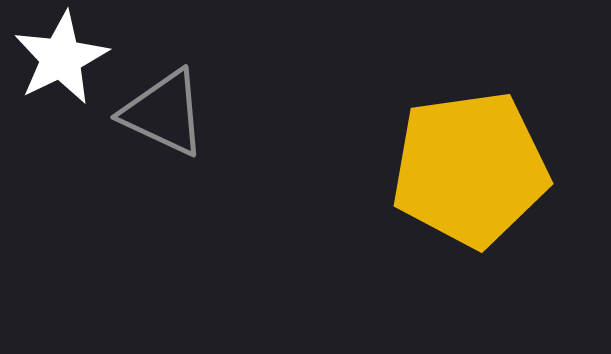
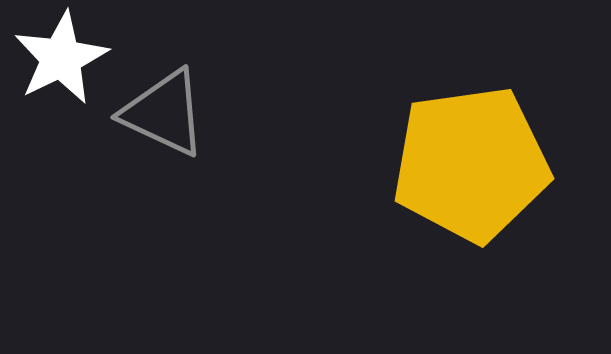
yellow pentagon: moved 1 px right, 5 px up
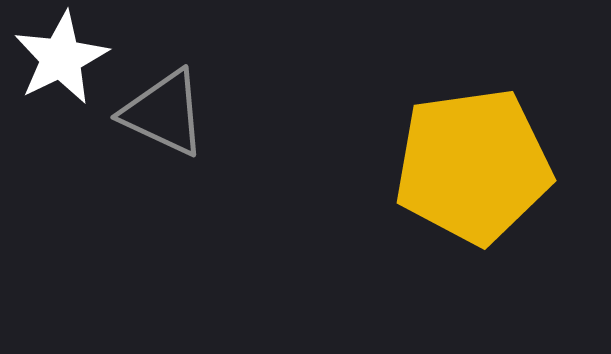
yellow pentagon: moved 2 px right, 2 px down
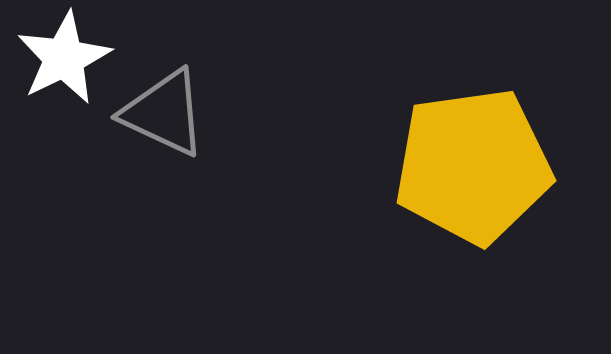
white star: moved 3 px right
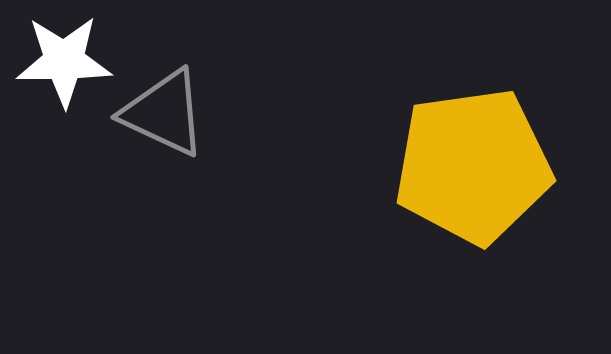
white star: moved 3 px down; rotated 26 degrees clockwise
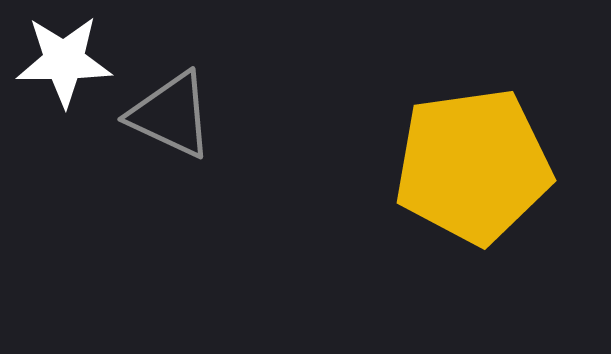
gray triangle: moved 7 px right, 2 px down
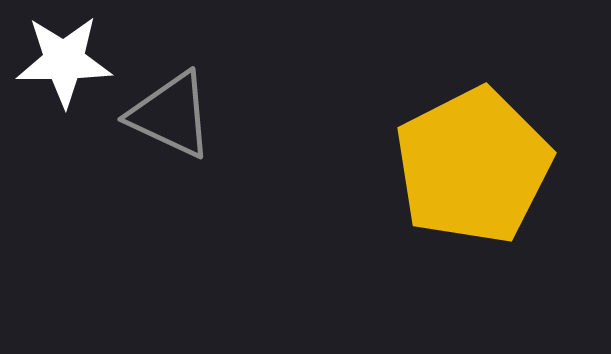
yellow pentagon: rotated 19 degrees counterclockwise
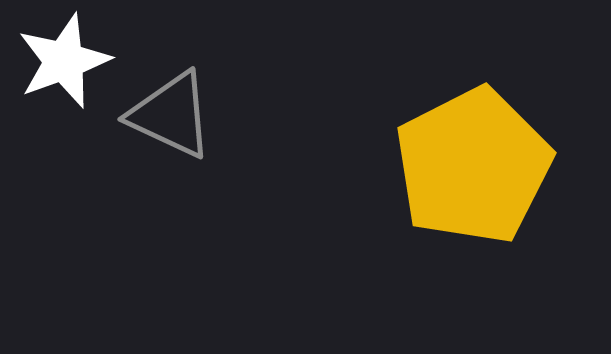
white star: rotated 20 degrees counterclockwise
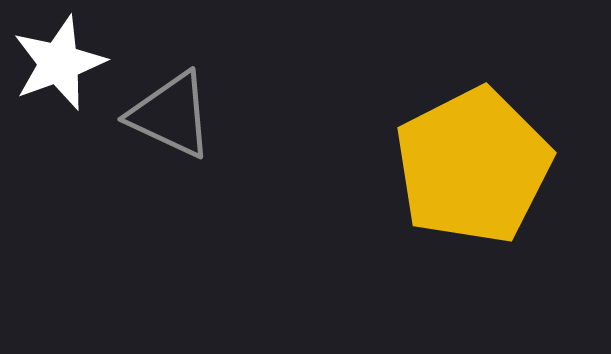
white star: moved 5 px left, 2 px down
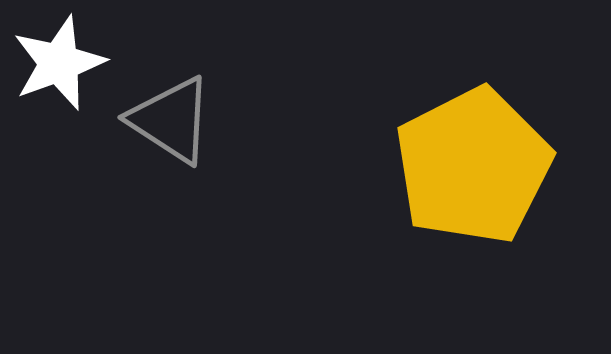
gray triangle: moved 5 px down; rotated 8 degrees clockwise
